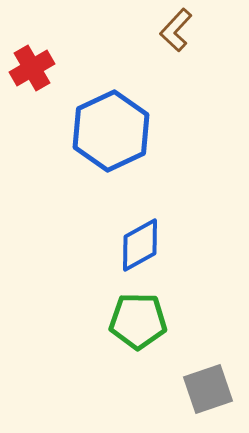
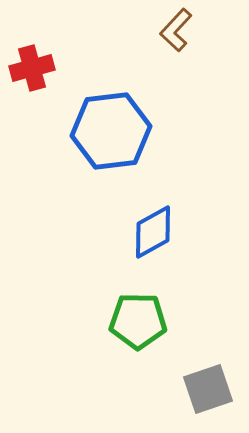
red cross: rotated 15 degrees clockwise
blue hexagon: rotated 18 degrees clockwise
blue diamond: moved 13 px right, 13 px up
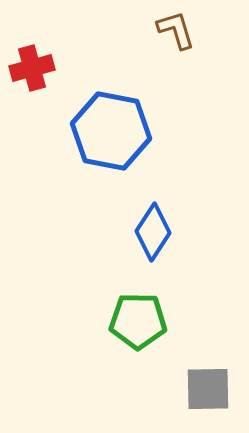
brown L-shape: rotated 120 degrees clockwise
blue hexagon: rotated 18 degrees clockwise
blue diamond: rotated 28 degrees counterclockwise
gray square: rotated 18 degrees clockwise
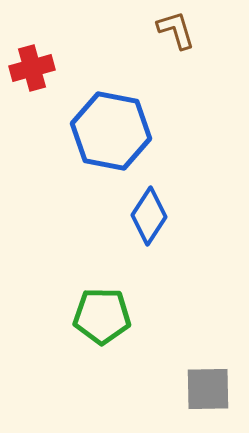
blue diamond: moved 4 px left, 16 px up
green pentagon: moved 36 px left, 5 px up
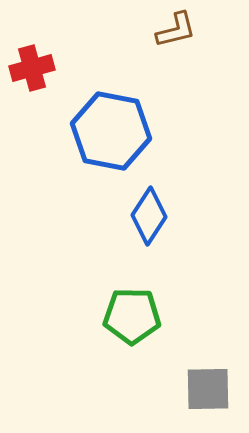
brown L-shape: rotated 93 degrees clockwise
green pentagon: moved 30 px right
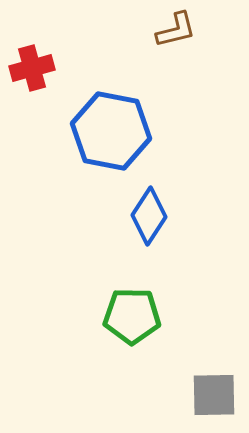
gray square: moved 6 px right, 6 px down
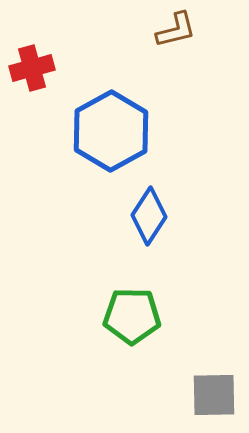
blue hexagon: rotated 20 degrees clockwise
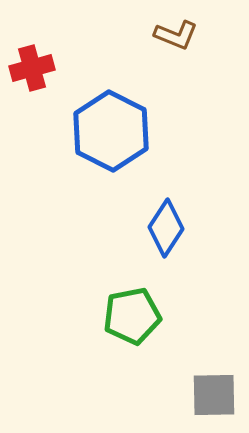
brown L-shape: moved 5 px down; rotated 36 degrees clockwise
blue hexagon: rotated 4 degrees counterclockwise
blue diamond: moved 17 px right, 12 px down
green pentagon: rotated 12 degrees counterclockwise
